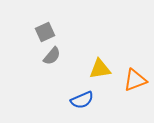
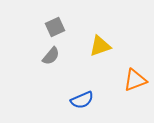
gray square: moved 10 px right, 5 px up
gray semicircle: moved 1 px left
yellow triangle: moved 23 px up; rotated 10 degrees counterclockwise
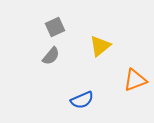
yellow triangle: rotated 20 degrees counterclockwise
